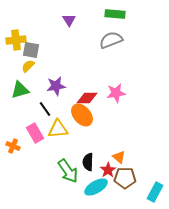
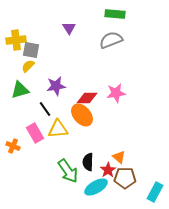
purple triangle: moved 8 px down
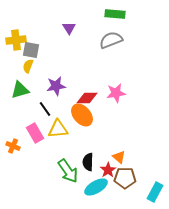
yellow semicircle: rotated 24 degrees counterclockwise
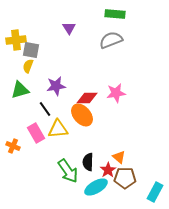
pink rectangle: moved 1 px right
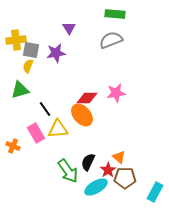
purple star: moved 33 px up
black semicircle: rotated 24 degrees clockwise
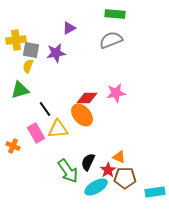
purple triangle: rotated 32 degrees clockwise
orange triangle: rotated 16 degrees counterclockwise
cyan rectangle: rotated 54 degrees clockwise
